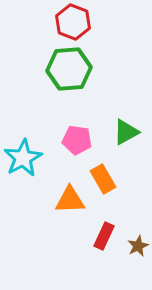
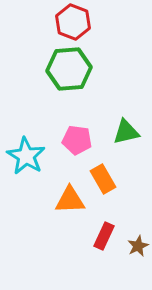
green triangle: rotated 16 degrees clockwise
cyan star: moved 3 px right, 2 px up; rotated 12 degrees counterclockwise
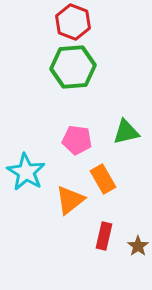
green hexagon: moved 4 px right, 2 px up
cyan star: moved 16 px down
orange triangle: rotated 36 degrees counterclockwise
red rectangle: rotated 12 degrees counterclockwise
brown star: rotated 10 degrees counterclockwise
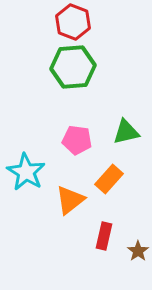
orange rectangle: moved 6 px right; rotated 72 degrees clockwise
brown star: moved 5 px down
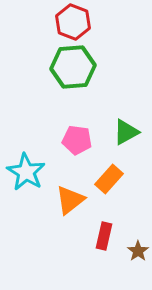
green triangle: rotated 16 degrees counterclockwise
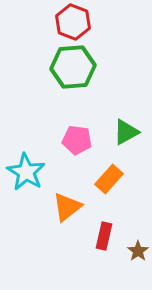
orange triangle: moved 3 px left, 7 px down
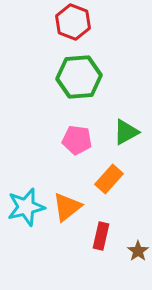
green hexagon: moved 6 px right, 10 px down
cyan star: moved 35 px down; rotated 27 degrees clockwise
red rectangle: moved 3 px left
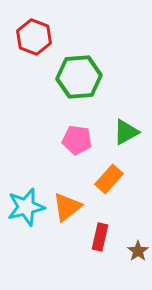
red hexagon: moved 39 px left, 15 px down
red rectangle: moved 1 px left, 1 px down
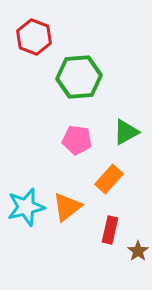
red rectangle: moved 10 px right, 7 px up
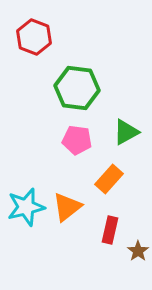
green hexagon: moved 2 px left, 11 px down; rotated 12 degrees clockwise
